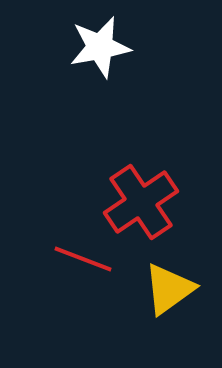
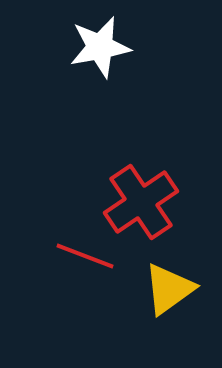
red line: moved 2 px right, 3 px up
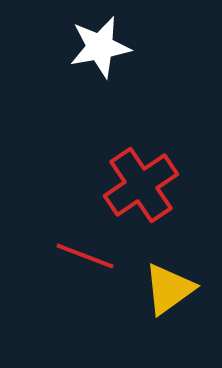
red cross: moved 17 px up
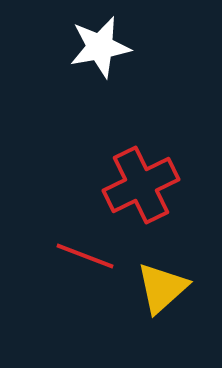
red cross: rotated 8 degrees clockwise
yellow triangle: moved 7 px left, 1 px up; rotated 6 degrees counterclockwise
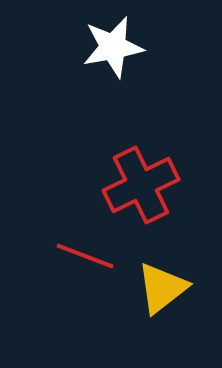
white star: moved 13 px right
yellow triangle: rotated 4 degrees clockwise
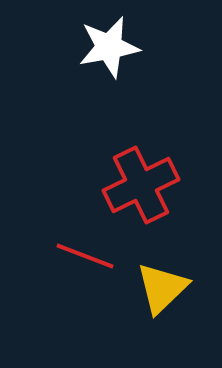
white star: moved 4 px left
yellow triangle: rotated 6 degrees counterclockwise
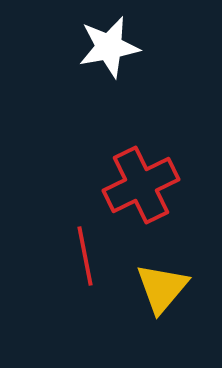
red line: rotated 58 degrees clockwise
yellow triangle: rotated 6 degrees counterclockwise
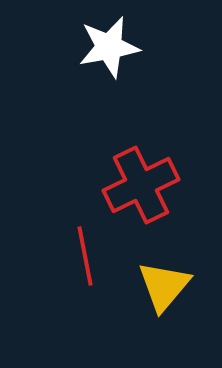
yellow triangle: moved 2 px right, 2 px up
